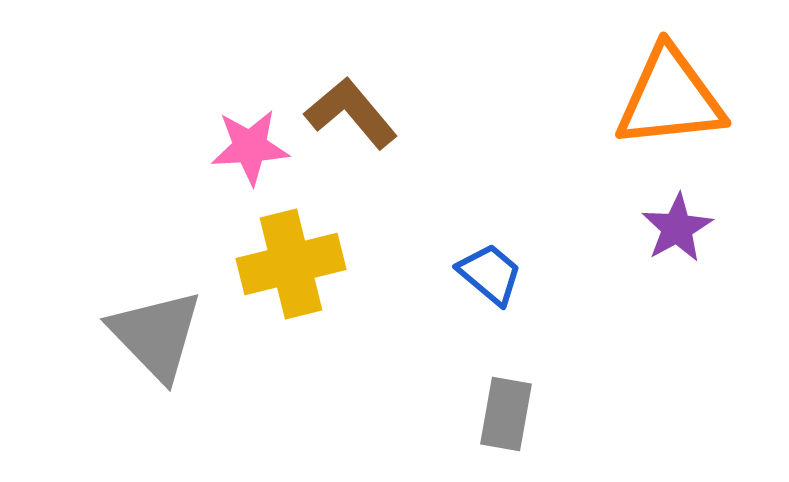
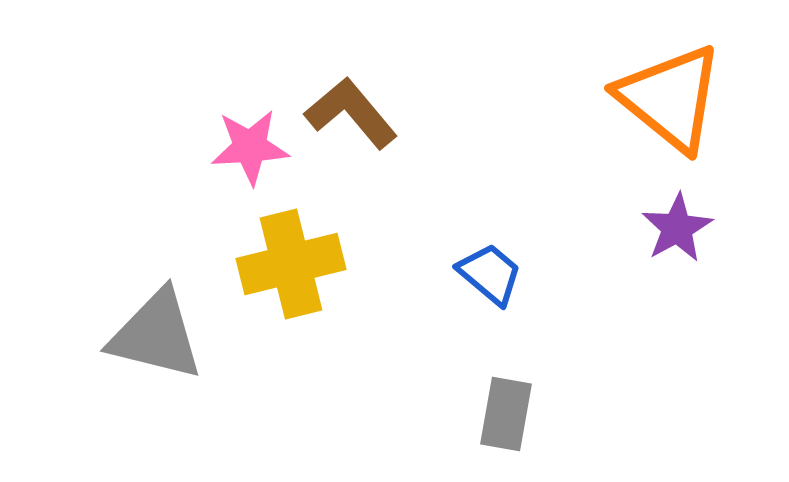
orange triangle: rotated 45 degrees clockwise
gray triangle: rotated 32 degrees counterclockwise
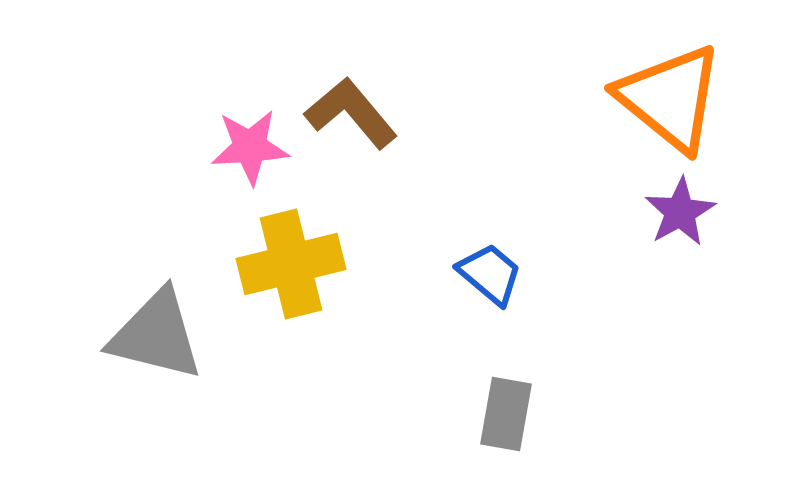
purple star: moved 3 px right, 16 px up
